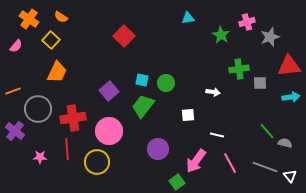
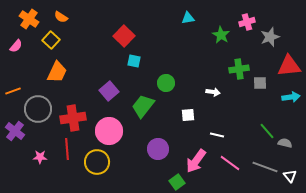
cyan square: moved 8 px left, 19 px up
pink line: rotated 25 degrees counterclockwise
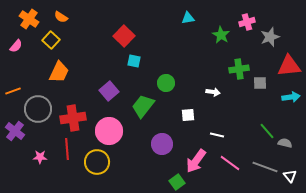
orange trapezoid: moved 2 px right
purple circle: moved 4 px right, 5 px up
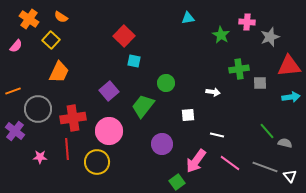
pink cross: rotated 21 degrees clockwise
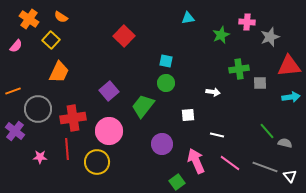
green star: rotated 18 degrees clockwise
cyan square: moved 32 px right
pink arrow: rotated 120 degrees clockwise
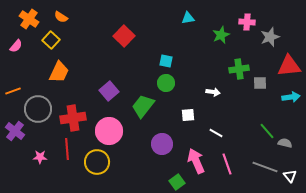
white line: moved 1 px left, 2 px up; rotated 16 degrees clockwise
pink line: moved 3 px left, 1 px down; rotated 35 degrees clockwise
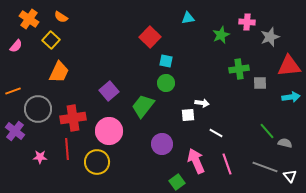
red square: moved 26 px right, 1 px down
white arrow: moved 11 px left, 11 px down
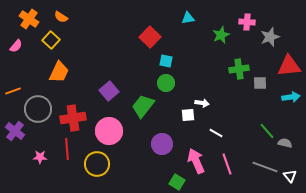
yellow circle: moved 2 px down
green square: rotated 21 degrees counterclockwise
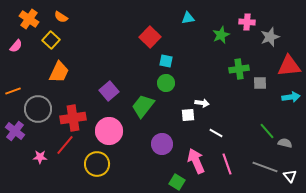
red line: moved 2 px left, 4 px up; rotated 45 degrees clockwise
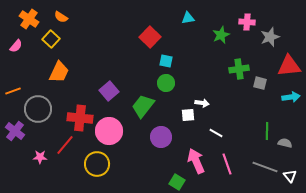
yellow square: moved 1 px up
gray square: rotated 16 degrees clockwise
red cross: moved 7 px right; rotated 15 degrees clockwise
green line: rotated 42 degrees clockwise
purple circle: moved 1 px left, 7 px up
